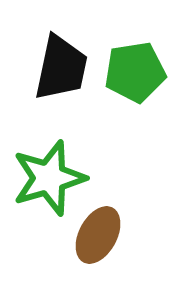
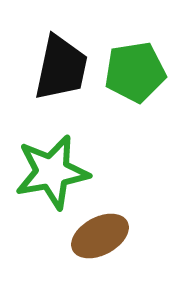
green star: moved 3 px right, 6 px up; rotated 6 degrees clockwise
brown ellipse: moved 2 px right, 1 px down; rotated 34 degrees clockwise
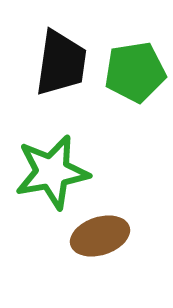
black trapezoid: moved 5 px up; rotated 4 degrees counterclockwise
brown ellipse: rotated 10 degrees clockwise
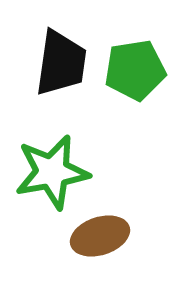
green pentagon: moved 2 px up
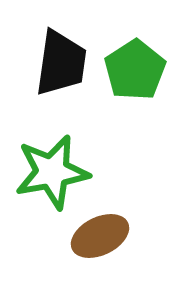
green pentagon: rotated 24 degrees counterclockwise
brown ellipse: rotated 8 degrees counterclockwise
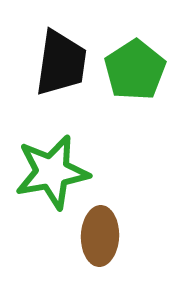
brown ellipse: rotated 62 degrees counterclockwise
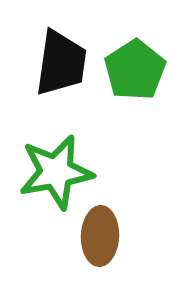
green star: moved 4 px right
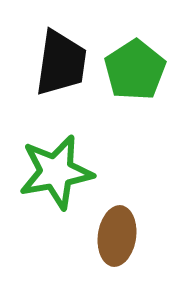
brown ellipse: moved 17 px right; rotated 6 degrees clockwise
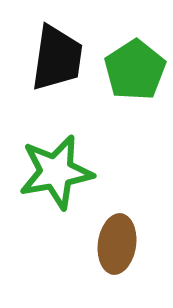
black trapezoid: moved 4 px left, 5 px up
brown ellipse: moved 8 px down
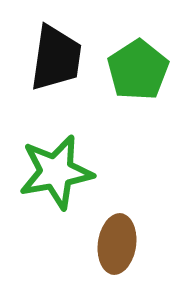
black trapezoid: moved 1 px left
green pentagon: moved 3 px right
